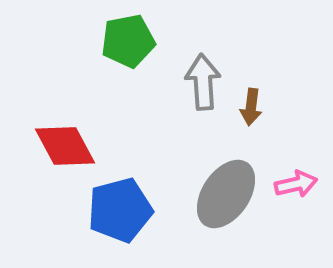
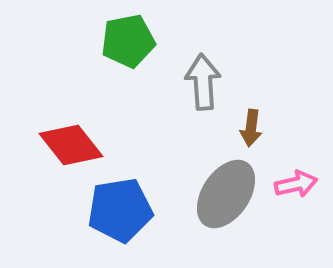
brown arrow: moved 21 px down
red diamond: moved 6 px right, 1 px up; rotated 10 degrees counterclockwise
blue pentagon: rotated 6 degrees clockwise
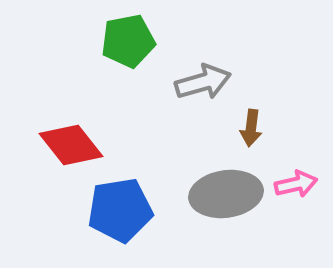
gray arrow: rotated 78 degrees clockwise
gray ellipse: rotated 48 degrees clockwise
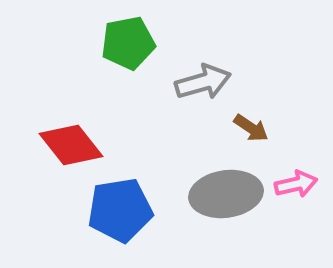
green pentagon: moved 2 px down
brown arrow: rotated 63 degrees counterclockwise
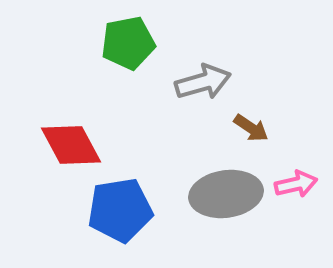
red diamond: rotated 10 degrees clockwise
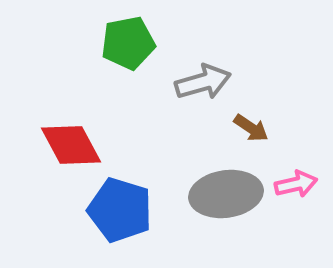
blue pentagon: rotated 26 degrees clockwise
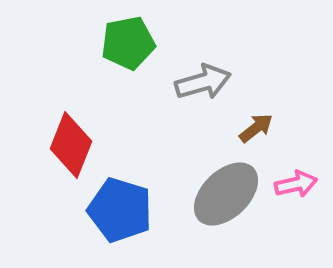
brown arrow: moved 5 px right; rotated 72 degrees counterclockwise
red diamond: rotated 50 degrees clockwise
gray ellipse: rotated 36 degrees counterclockwise
